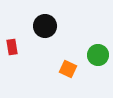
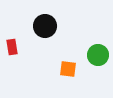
orange square: rotated 18 degrees counterclockwise
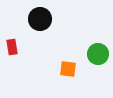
black circle: moved 5 px left, 7 px up
green circle: moved 1 px up
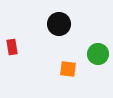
black circle: moved 19 px right, 5 px down
